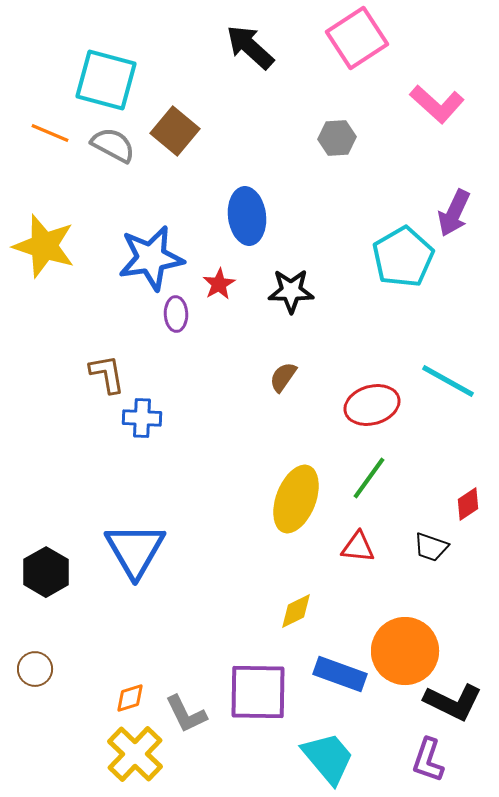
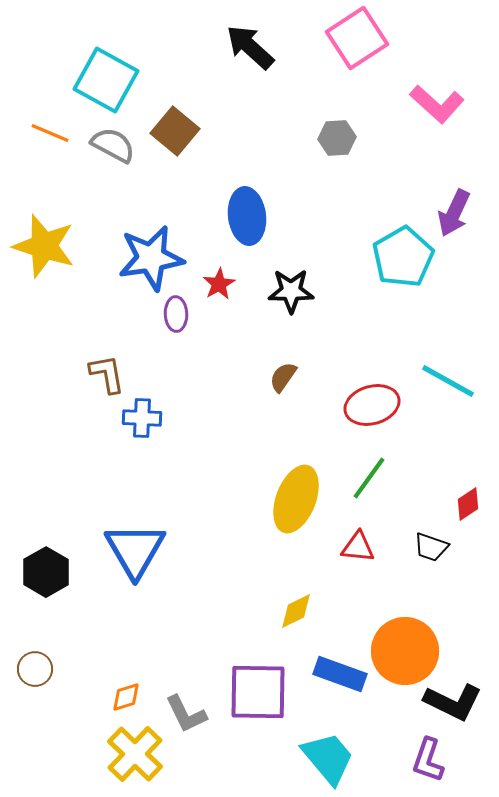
cyan square: rotated 14 degrees clockwise
orange diamond: moved 4 px left, 1 px up
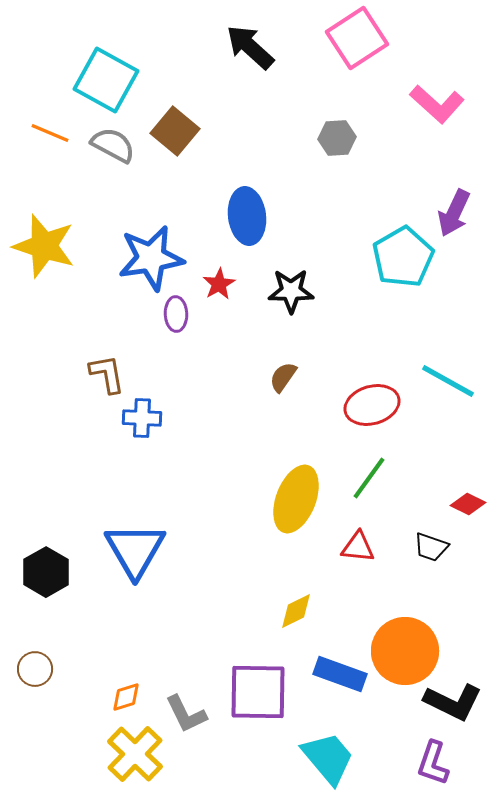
red diamond: rotated 60 degrees clockwise
purple L-shape: moved 5 px right, 3 px down
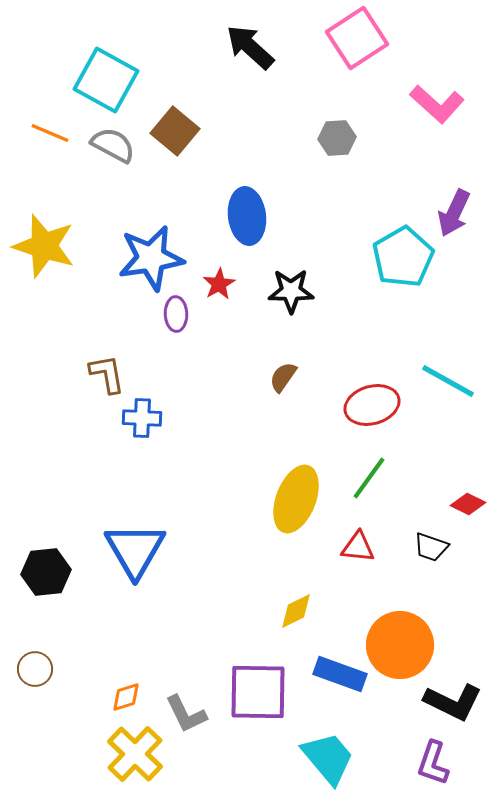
black hexagon: rotated 24 degrees clockwise
orange circle: moved 5 px left, 6 px up
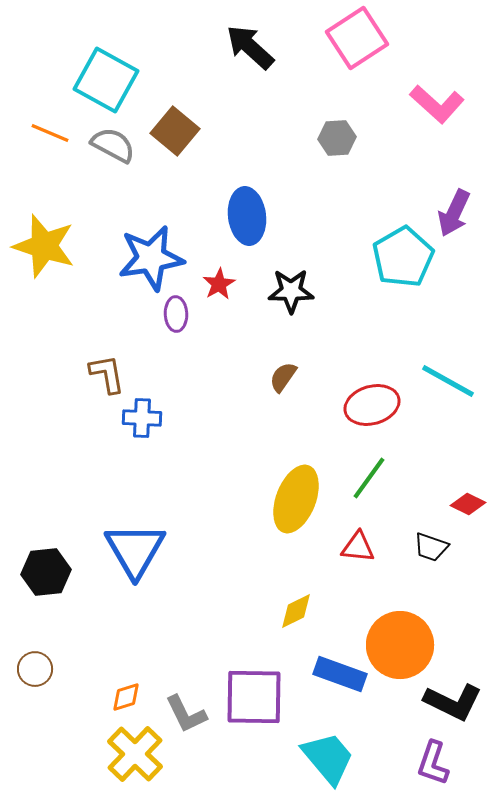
purple square: moved 4 px left, 5 px down
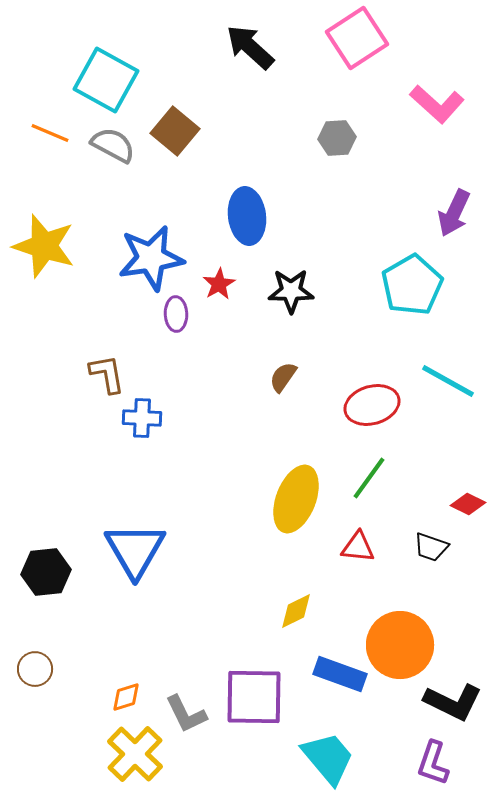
cyan pentagon: moved 9 px right, 28 px down
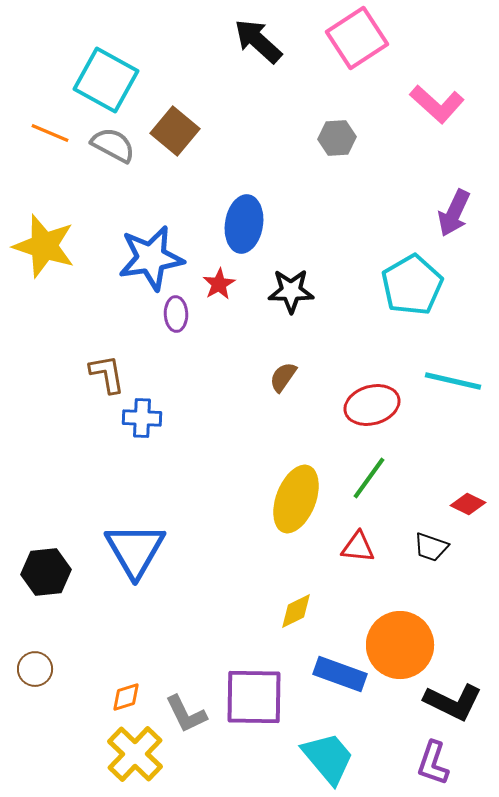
black arrow: moved 8 px right, 6 px up
blue ellipse: moved 3 px left, 8 px down; rotated 16 degrees clockwise
cyan line: moved 5 px right; rotated 16 degrees counterclockwise
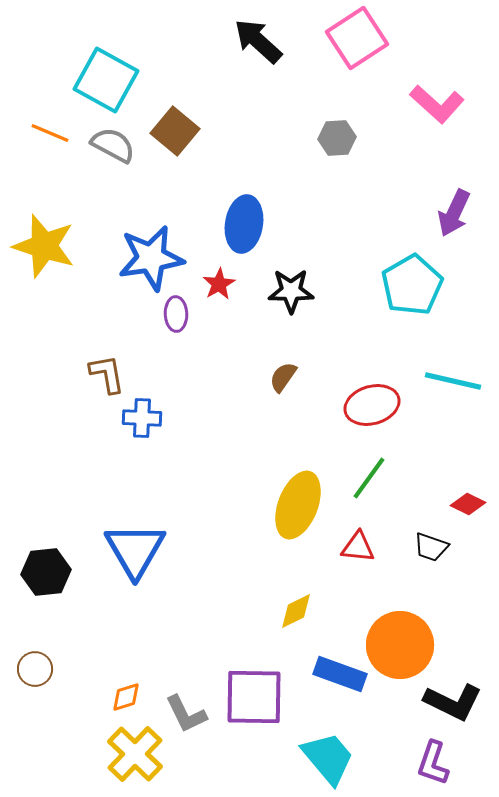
yellow ellipse: moved 2 px right, 6 px down
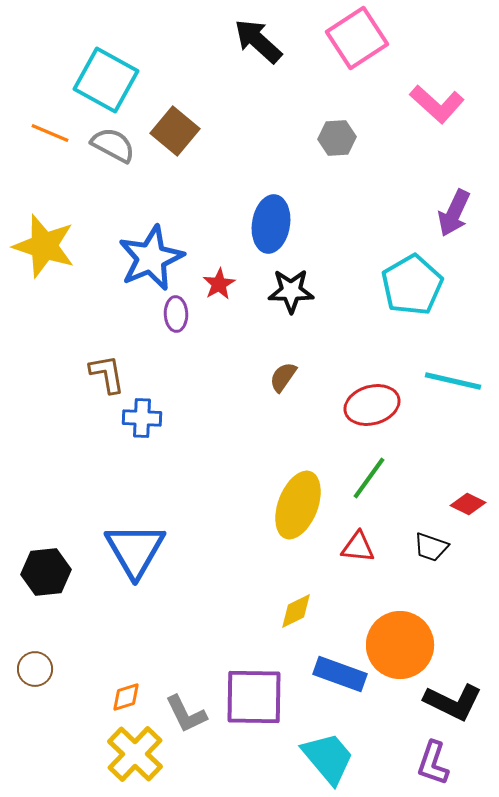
blue ellipse: moved 27 px right
blue star: rotated 14 degrees counterclockwise
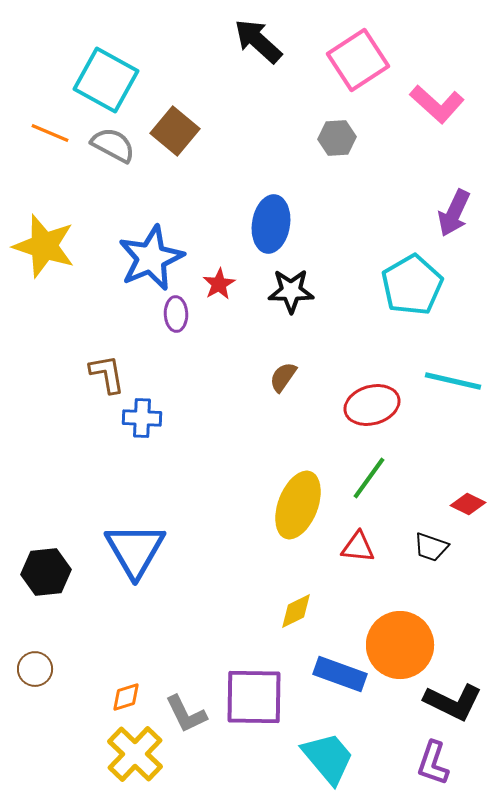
pink square: moved 1 px right, 22 px down
